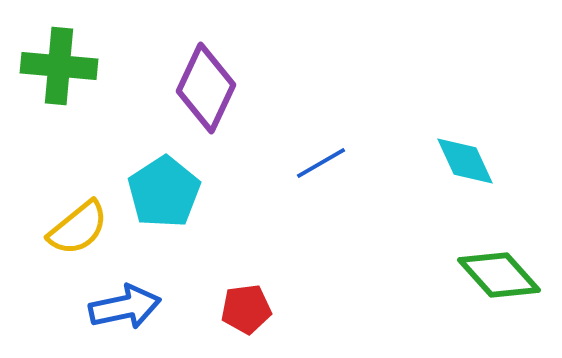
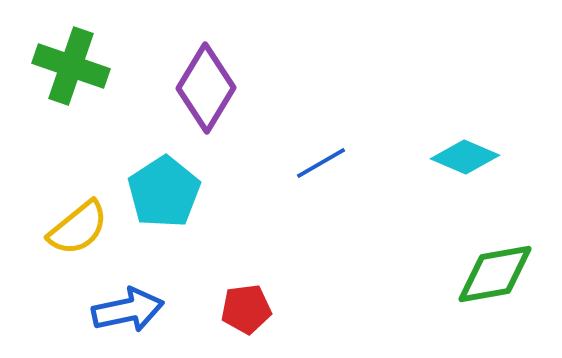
green cross: moved 12 px right; rotated 14 degrees clockwise
purple diamond: rotated 6 degrees clockwise
cyan diamond: moved 4 px up; rotated 42 degrees counterclockwise
green diamond: moved 4 px left, 1 px up; rotated 58 degrees counterclockwise
blue arrow: moved 3 px right, 3 px down
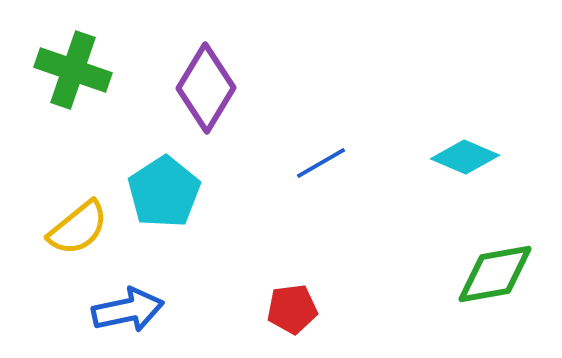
green cross: moved 2 px right, 4 px down
red pentagon: moved 46 px right
